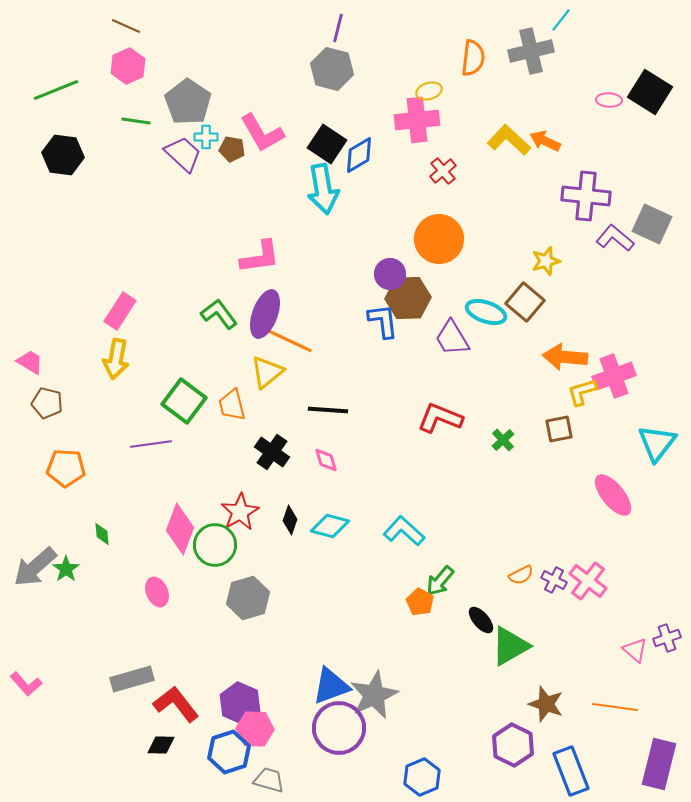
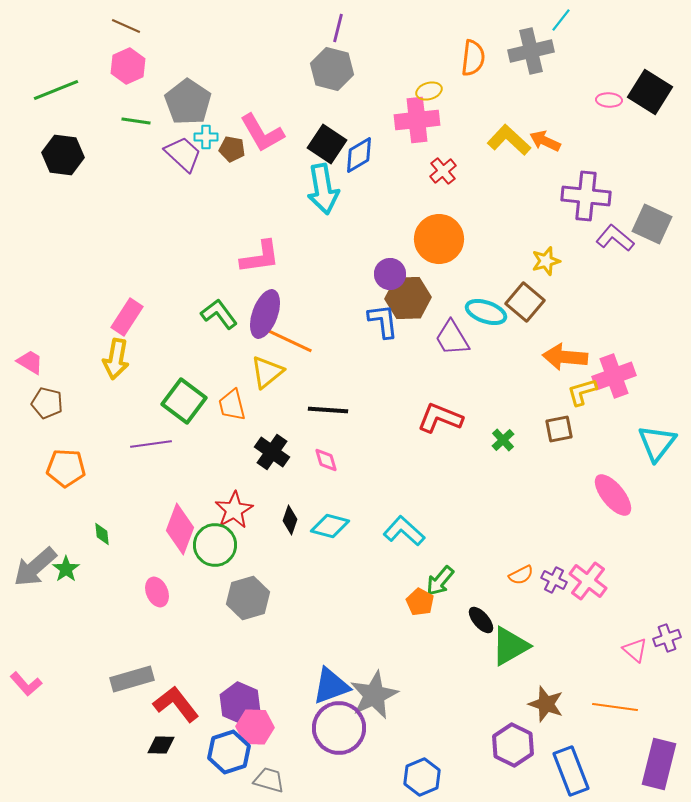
pink rectangle at (120, 311): moved 7 px right, 6 px down
red star at (240, 512): moved 6 px left, 2 px up
pink hexagon at (255, 729): moved 2 px up
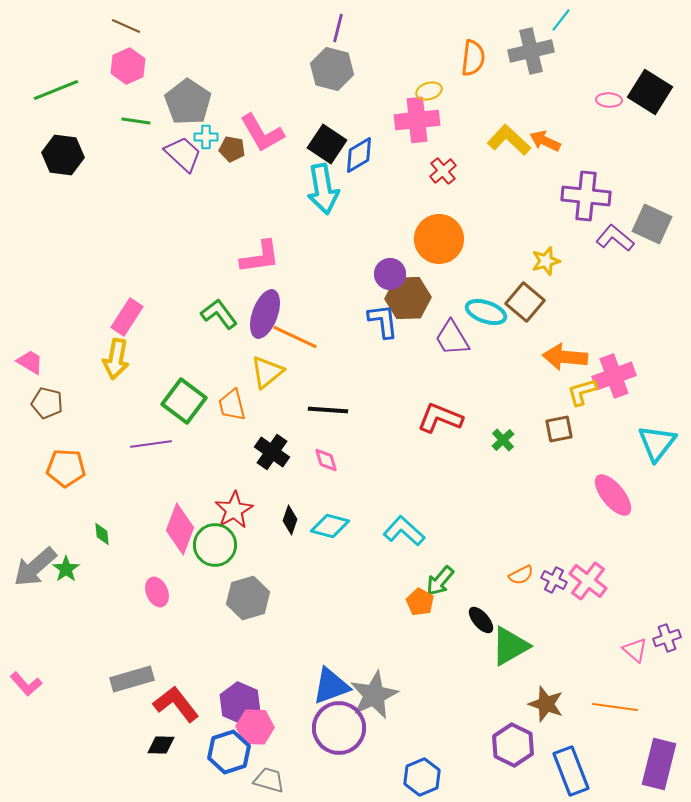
orange line at (290, 341): moved 5 px right, 4 px up
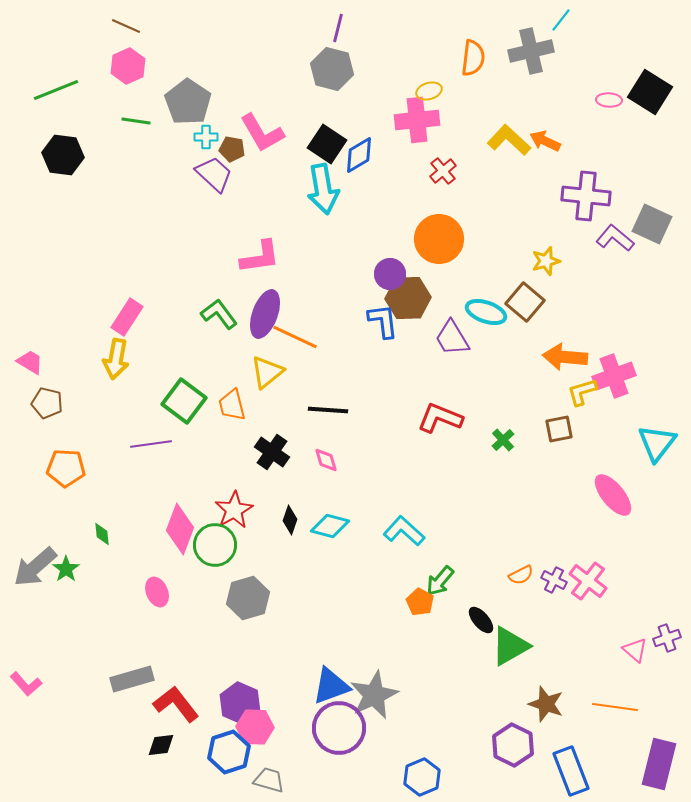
purple trapezoid at (183, 154): moved 31 px right, 20 px down
black diamond at (161, 745): rotated 8 degrees counterclockwise
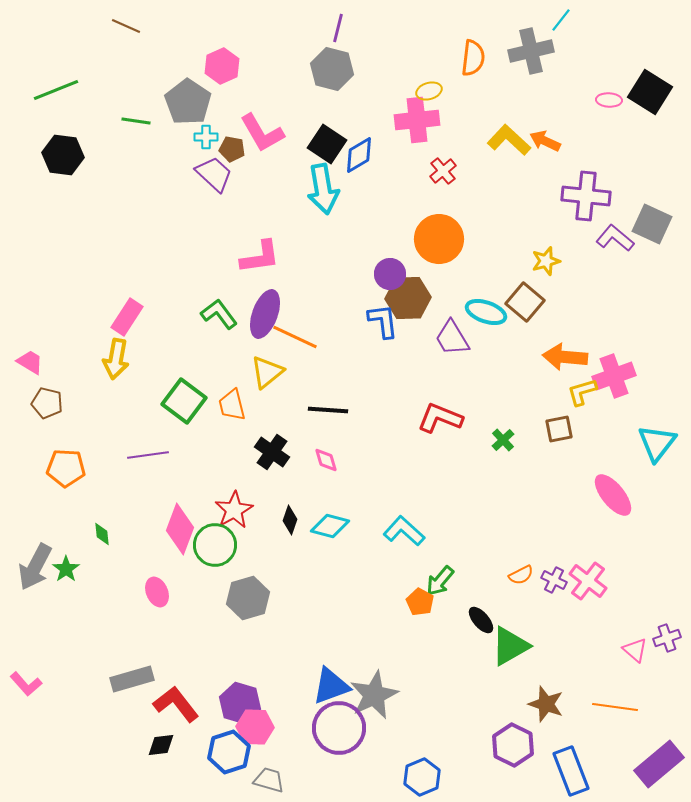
pink hexagon at (128, 66): moved 94 px right
purple line at (151, 444): moved 3 px left, 11 px down
gray arrow at (35, 567): rotated 21 degrees counterclockwise
purple hexagon at (240, 703): rotated 6 degrees counterclockwise
purple rectangle at (659, 764): rotated 36 degrees clockwise
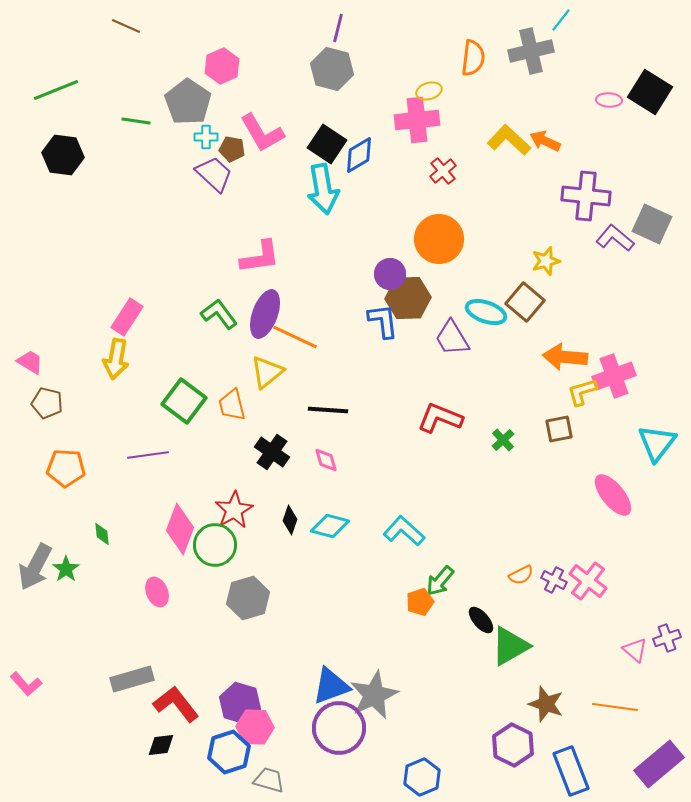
orange pentagon at (420, 602): rotated 24 degrees clockwise
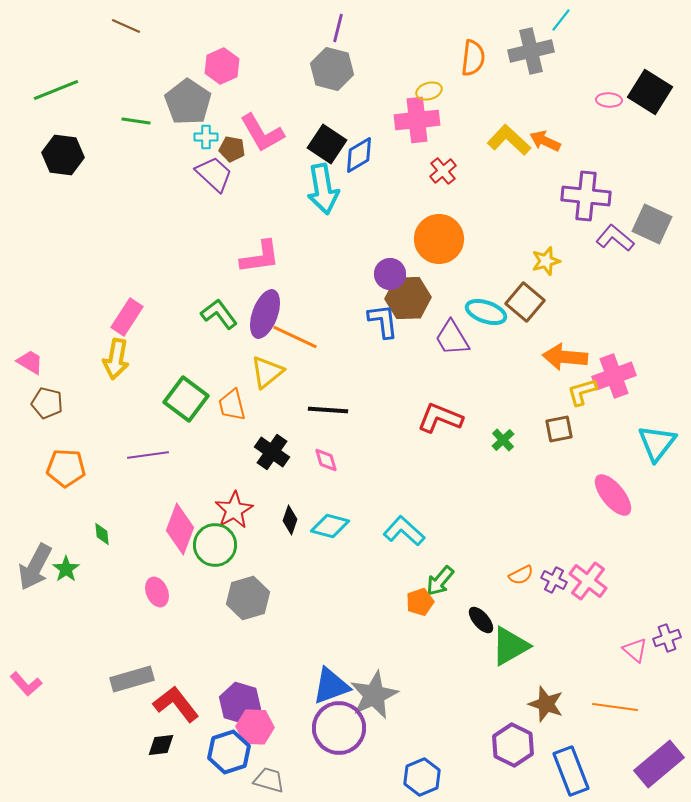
green square at (184, 401): moved 2 px right, 2 px up
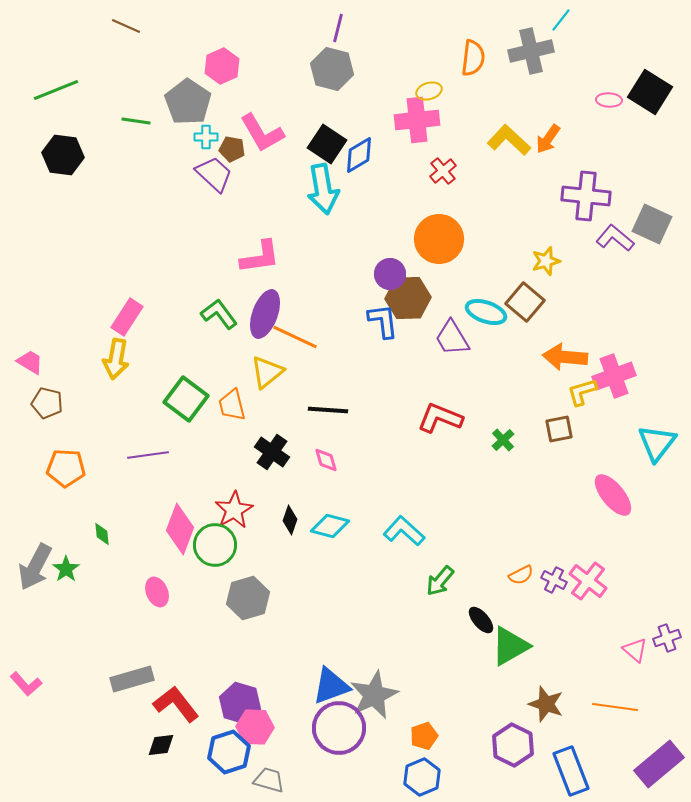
orange arrow at (545, 141): moved 3 px right, 2 px up; rotated 80 degrees counterclockwise
orange pentagon at (420, 602): moved 4 px right, 134 px down
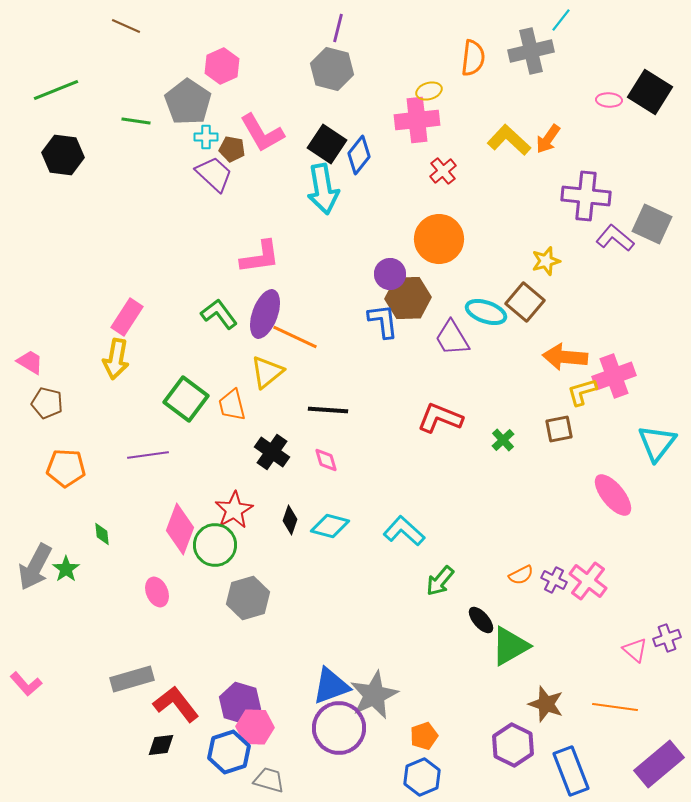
blue diamond at (359, 155): rotated 21 degrees counterclockwise
